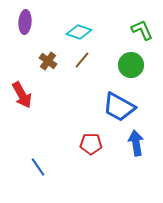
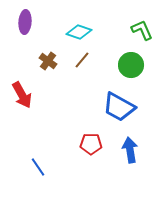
blue arrow: moved 6 px left, 7 px down
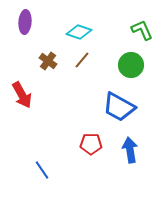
blue line: moved 4 px right, 3 px down
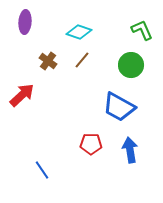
red arrow: rotated 104 degrees counterclockwise
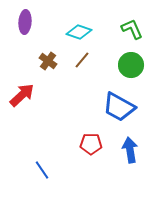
green L-shape: moved 10 px left, 1 px up
